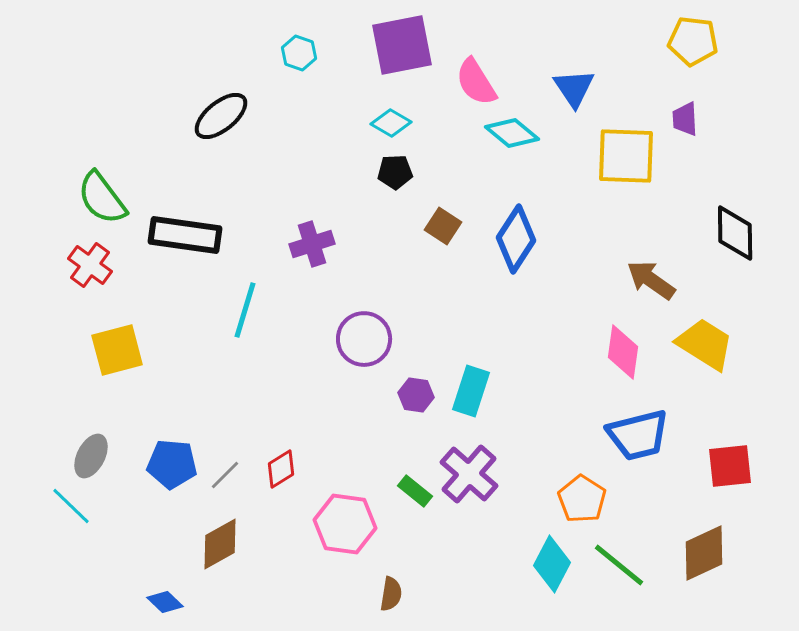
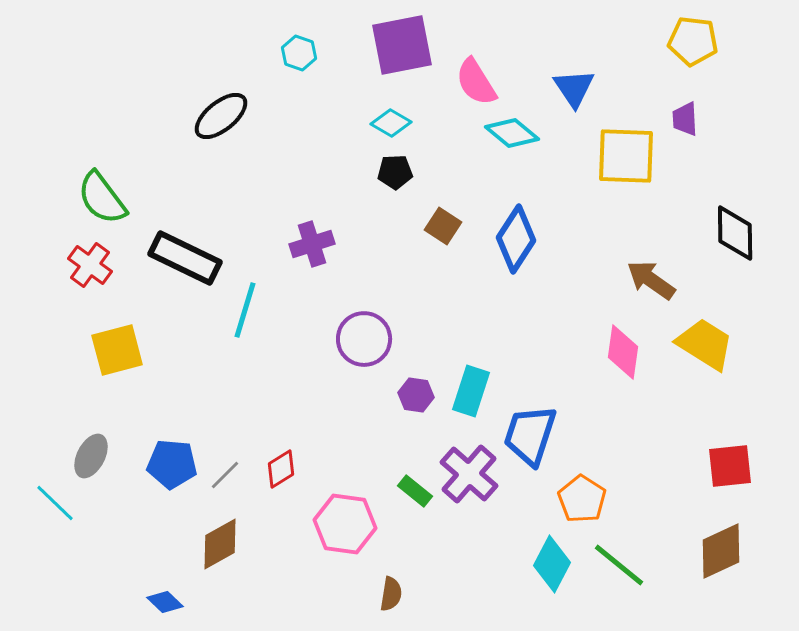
black rectangle at (185, 235): moved 23 px down; rotated 18 degrees clockwise
blue trapezoid at (638, 435): moved 108 px left; rotated 122 degrees clockwise
cyan line at (71, 506): moved 16 px left, 3 px up
brown diamond at (704, 553): moved 17 px right, 2 px up
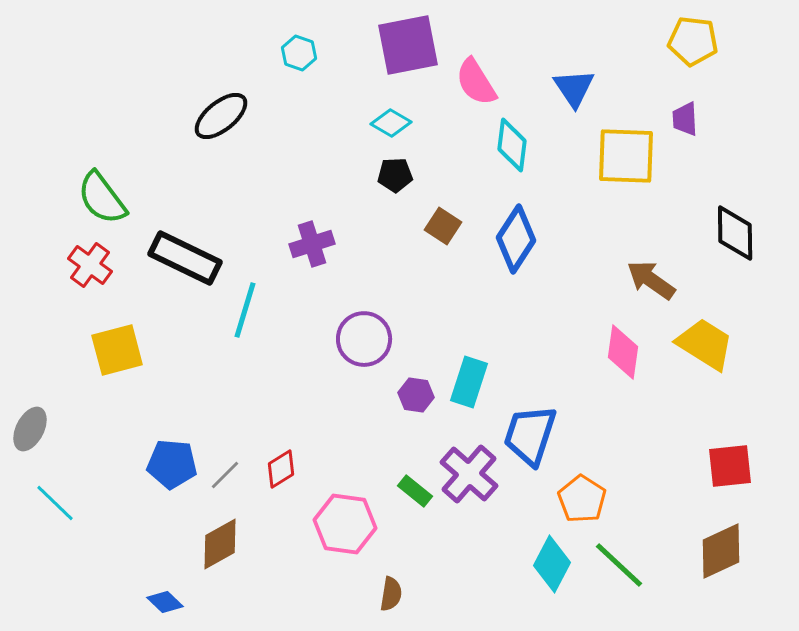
purple square at (402, 45): moved 6 px right
cyan diamond at (512, 133): moved 12 px down; rotated 58 degrees clockwise
black pentagon at (395, 172): moved 3 px down
cyan rectangle at (471, 391): moved 2 px left, 9 px up
gray ellipse at (91, 456): moved 61 px left, 27 px up
green line at (619, 565): rotated 4 degrees clockwise
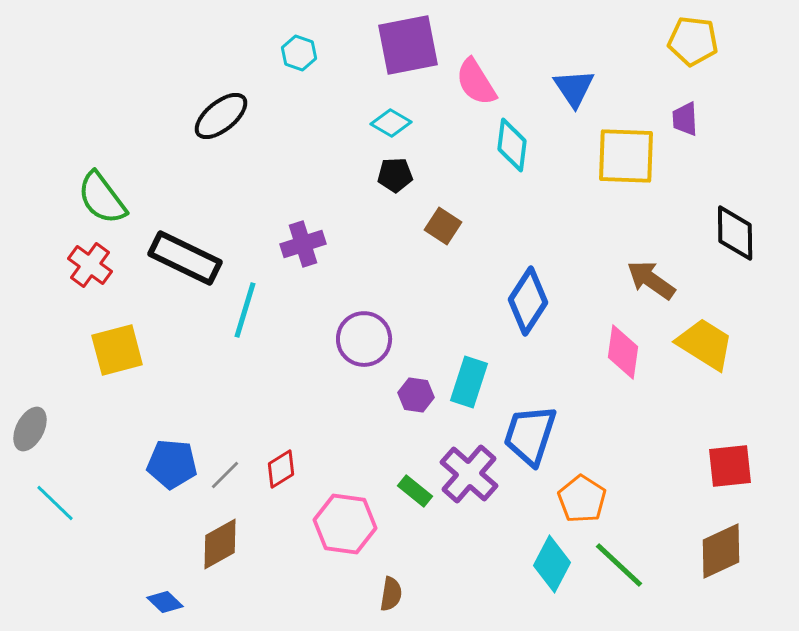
blue diamond at (516, 239): moved 12 px right, 62 px down
purple cross at (312, 244): moved 9 px left
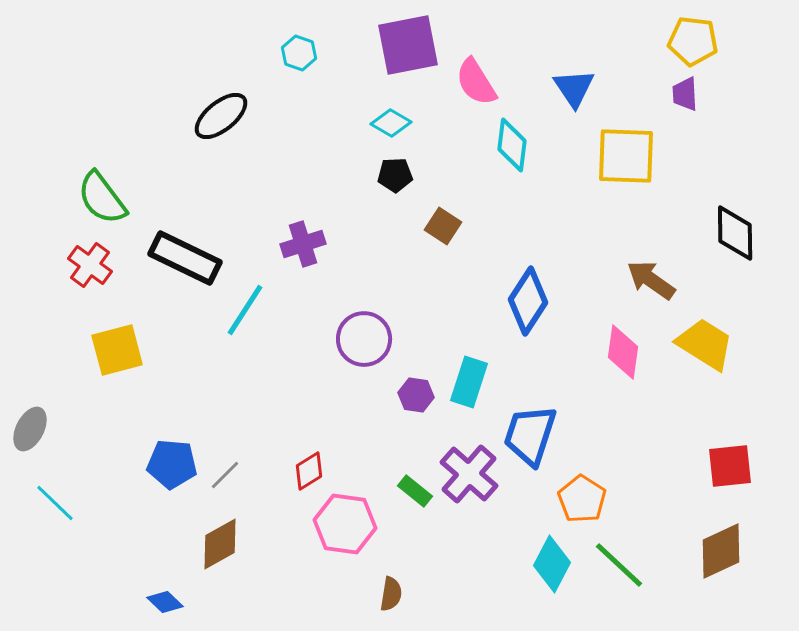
purple trapezoid at (685, 119): moved 25 px up
cyan line at (245, 310): rotated 16 degrees clockwise
red diamond at (281, 469): moved 28 px right, 2 px down
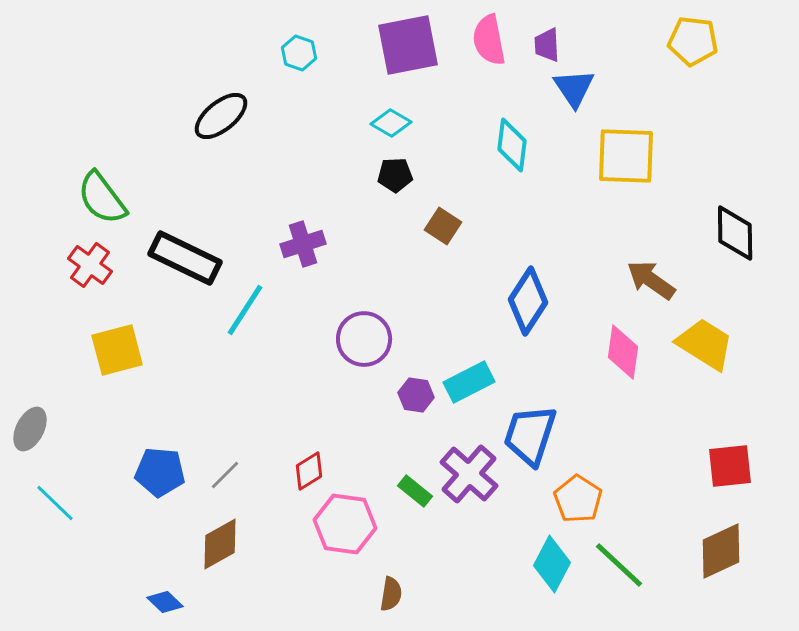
pink semicircle at (476, 82): moved 13 px right, 42 px up; rotated 21 degrees clockwise
purple trapezoid at (685, 94): moved 138 px left, 49 px up
cyan rectangle at (469, 382): rotated 45 degrees clockwise
blue pentagon at (172, 464): moved 12 px left, 8 px down
orange pentagon at (582, 499): moved 4 px left
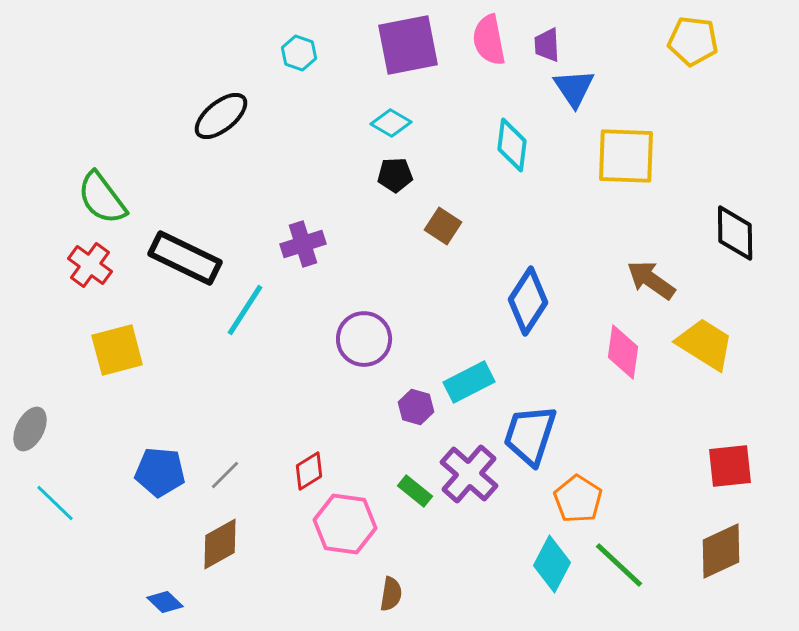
purple hexagon at (416, 395): moved 12 px down; rotated 8 degrees clockwise
